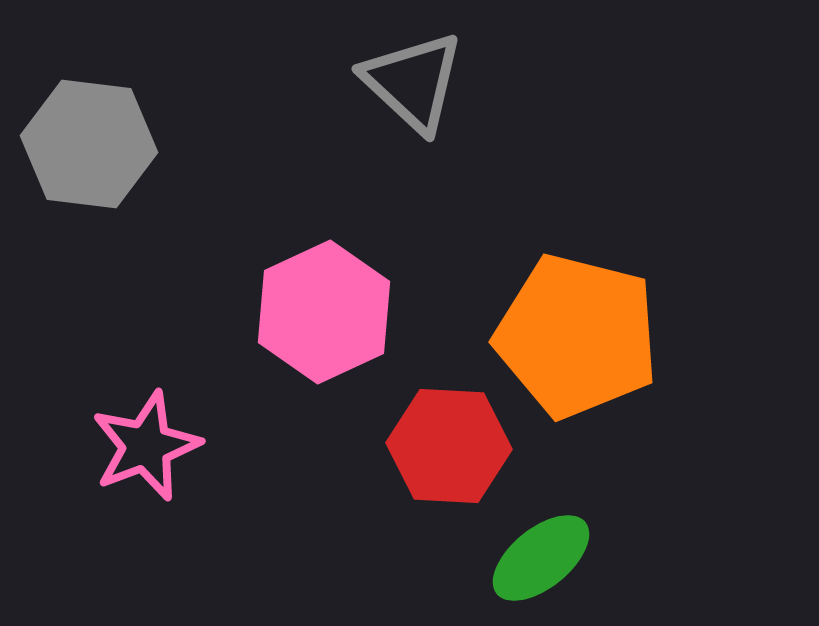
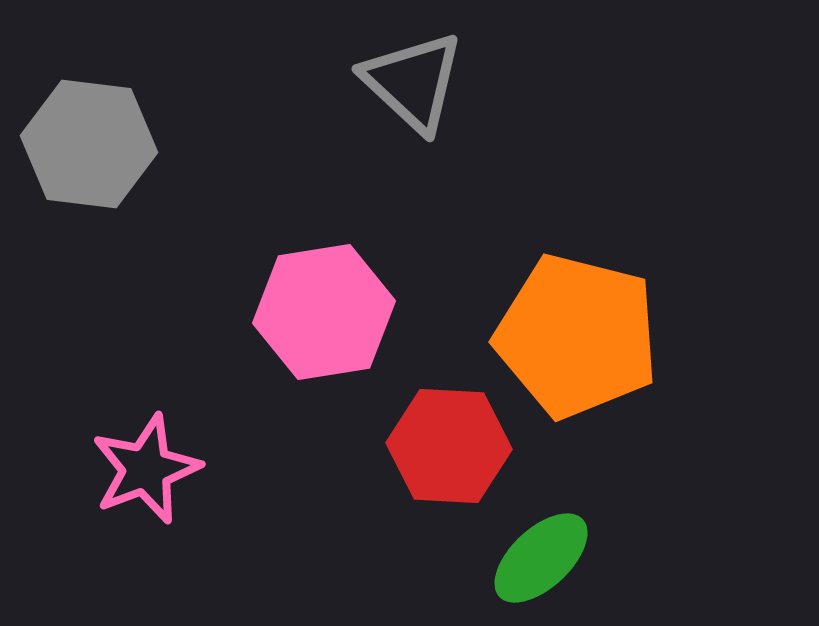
pink hexagon: rotated 16 degrees clockwise
pink star: moved 23 px down
green ellipse: rotated 4 degrees counterclockwise
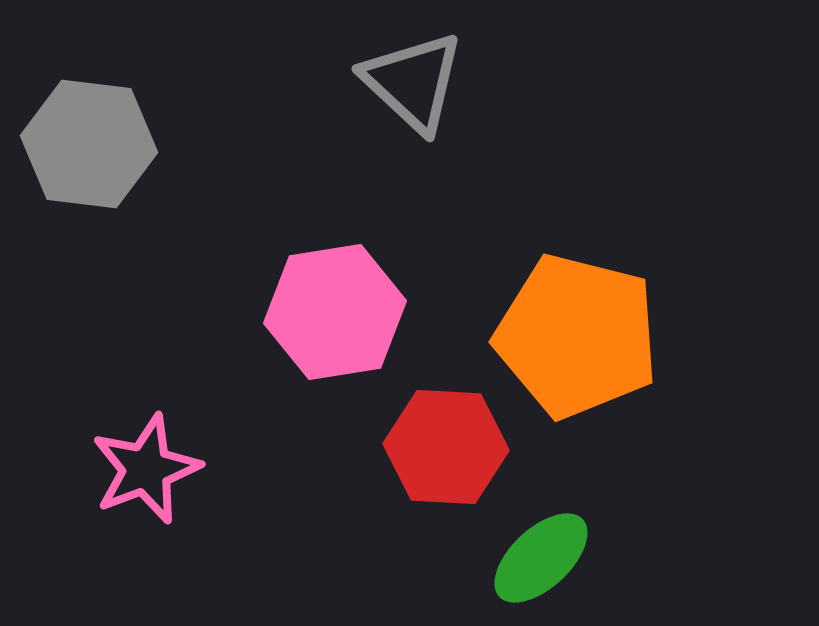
pink hexagon: moved 11 px right
red hexagon: moved 3 px left, 1 px down
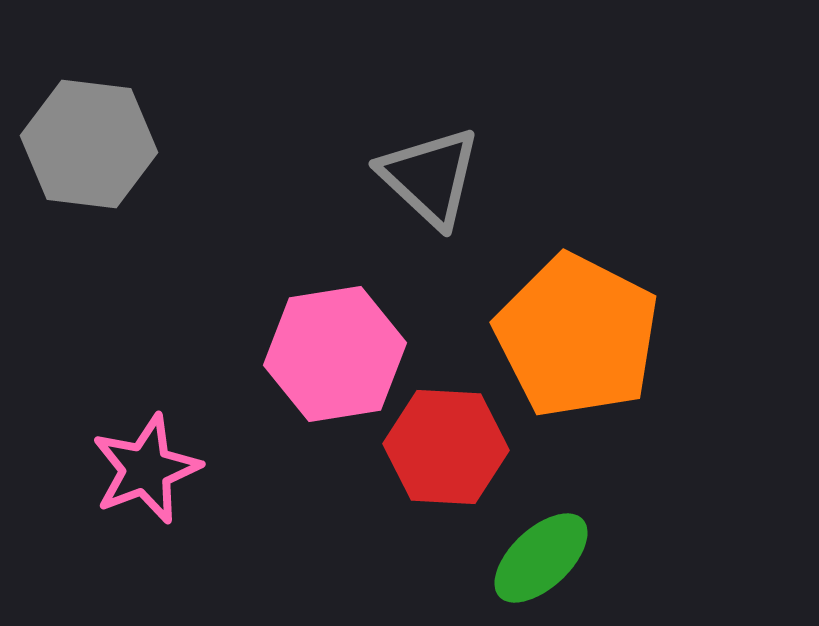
gray triangle: moved 17 px right, 95 px down
pink hexagon: moved 42 px down
orange pentagon: rotated 13 degrees clockwise
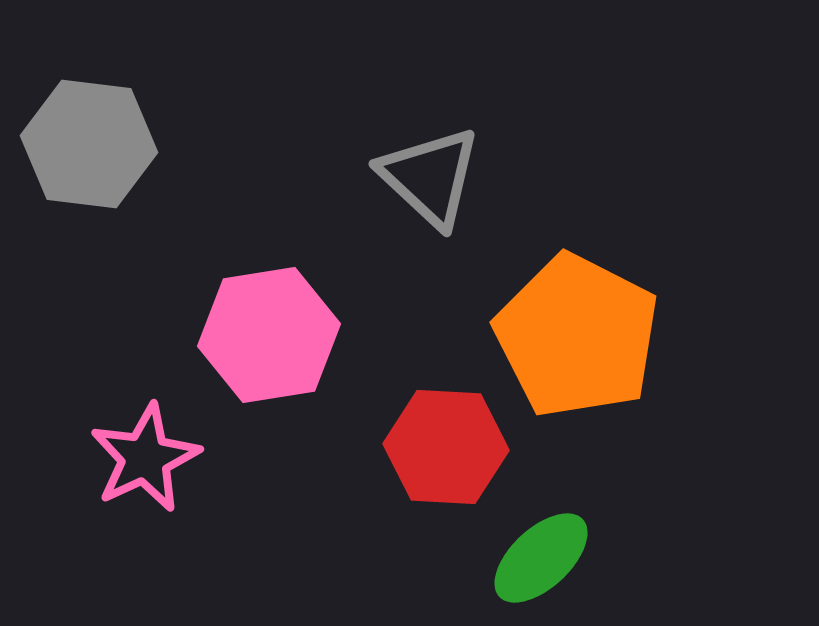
pink hexagon: moved 66 px left, 19 px up
pink star: moved 1 px left, 11 px up; rotated 4 degrees counterclockwise
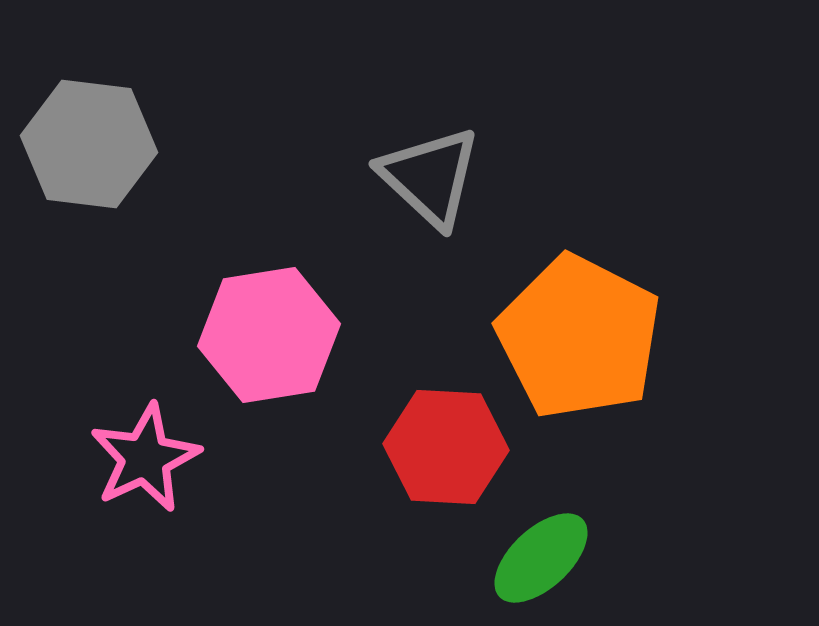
orange pentagon: moved 2 px right, 1 px down
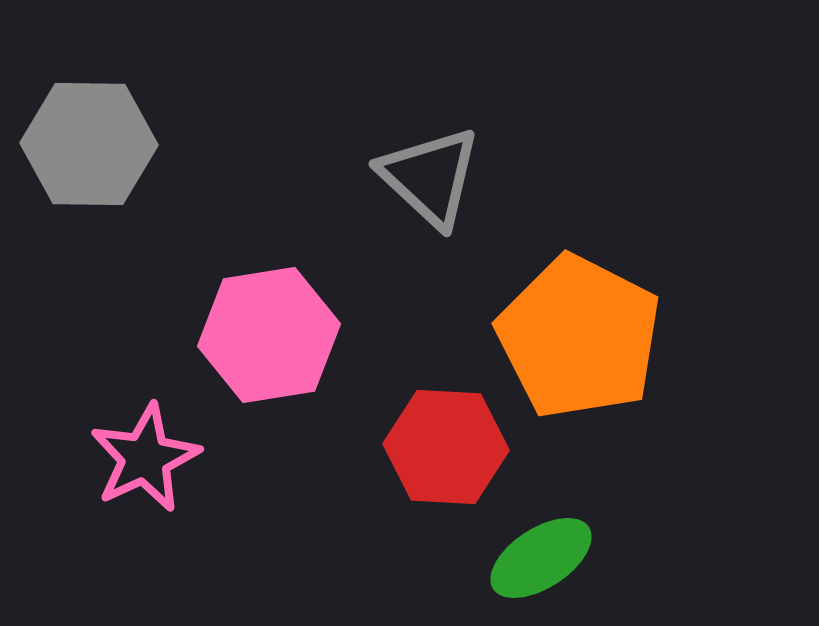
gray hexagon: rotated 6 degrees counterclockwise
green ellipse: rotated 10 degrees clockwise
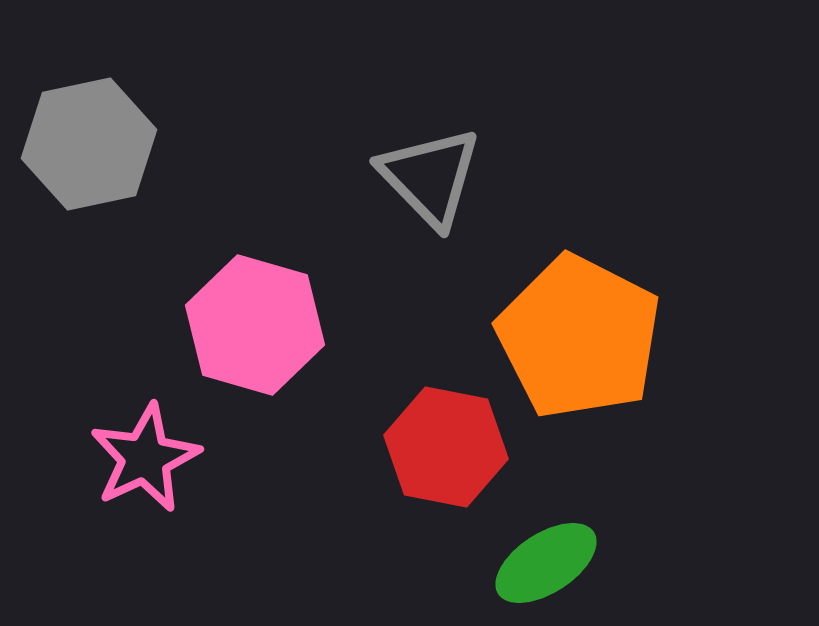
gray hexagon: rotated 13 degrees counterclockwise
gray triangle: rotated 3 degrees clockwise
pink hexagon: moved 14 px left, 10 px up; rotated 25 degrees clockwise
red hexagon: rotated 8 degrees clockwise
green ellipse: moved 5 px right, 5 px down
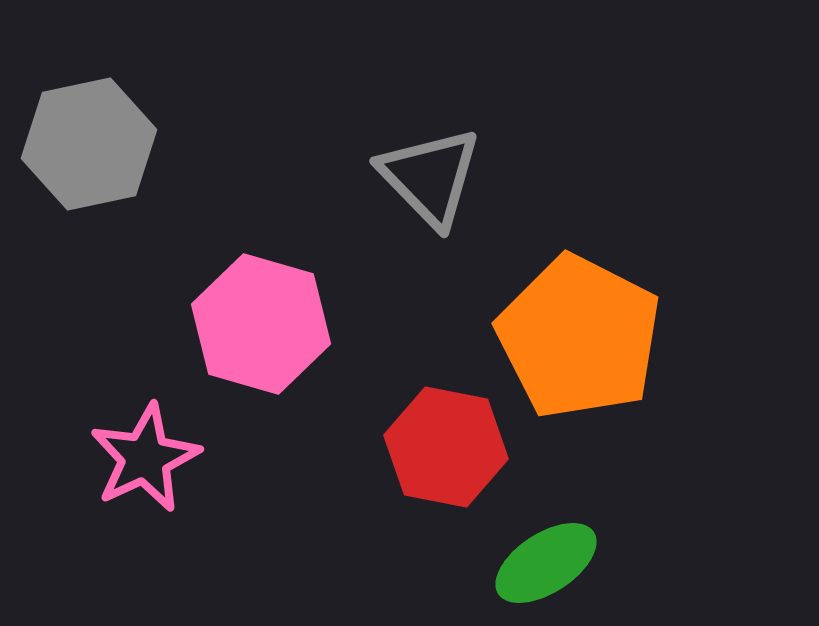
pink hexagon: moved 6 px right, 1 px up
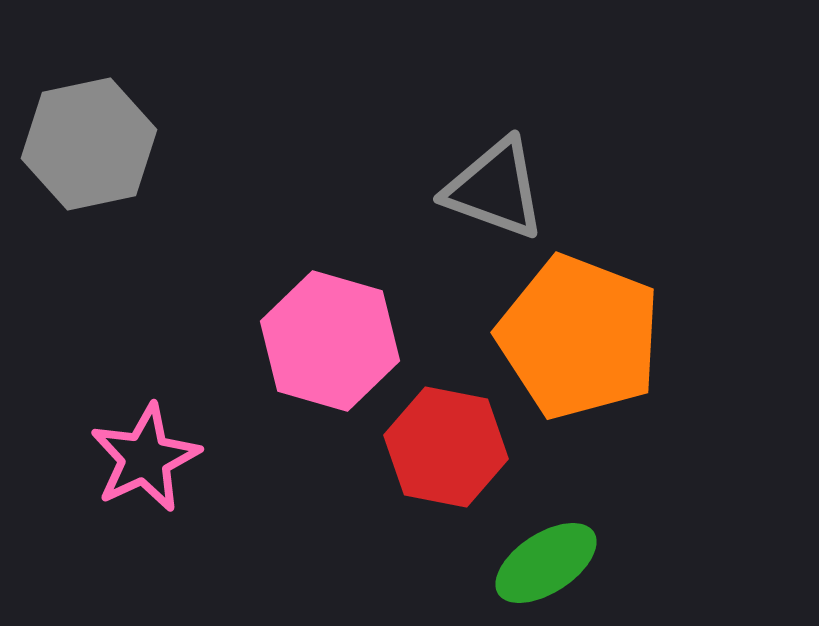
gray triangle: moved 65 px right, 12 px down; rotated 26 degrees counterclockwise
pink hexagon: moved 69 px right, 17 px down
orange pentagon: rotated 6 degrees counterclockwise
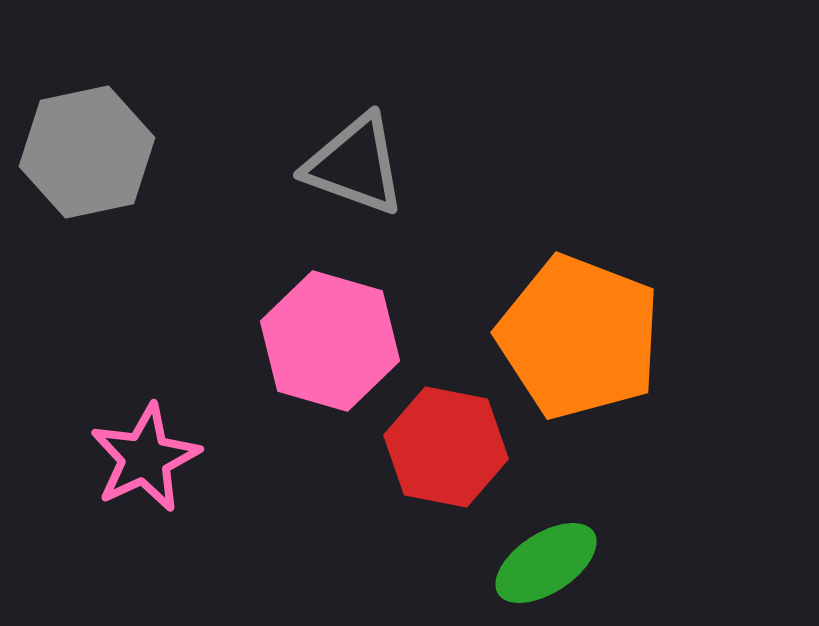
gray hexagon: moved 2 px left, 8 px down
gray triangle: moved 140 px left, 24 px up
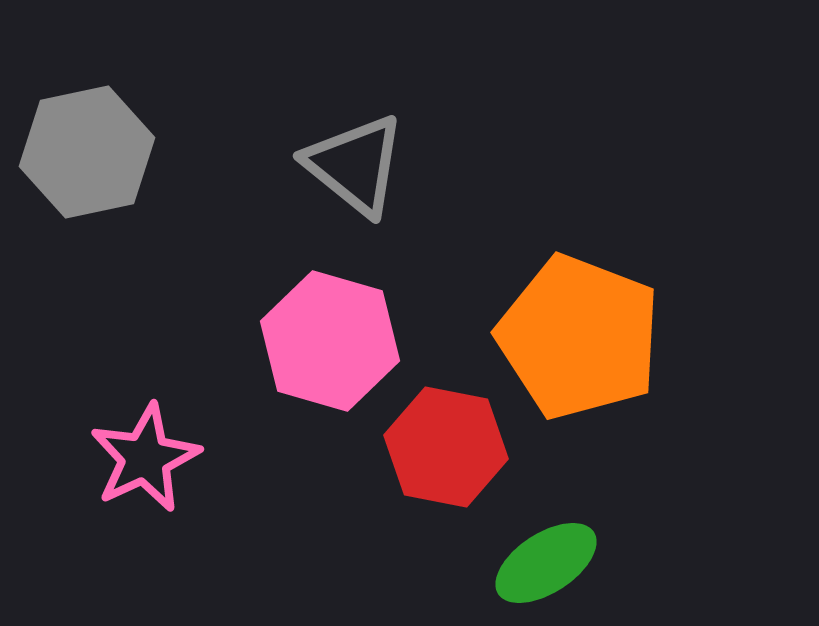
gray triangle: rotated 19 degrees clockwise
